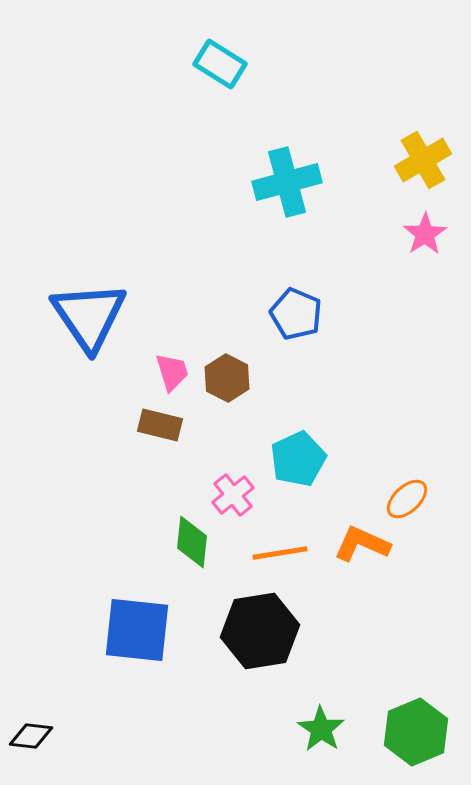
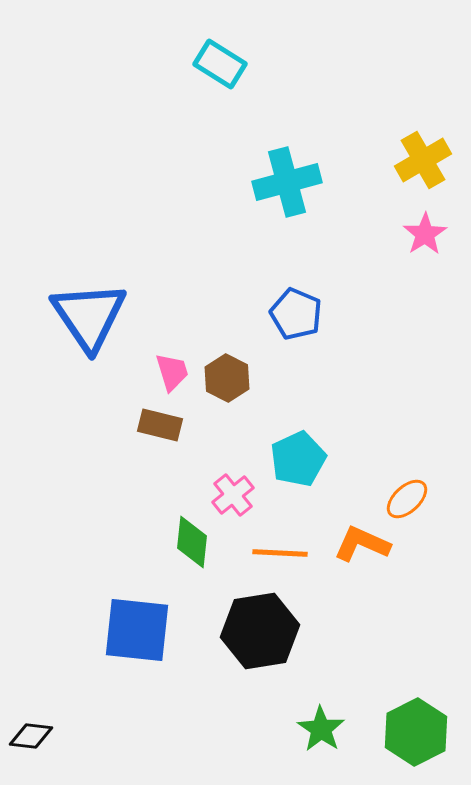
orange line: rotated 12 degrees clockwise
green hexagon: rotated 4 degrees counterclockwise
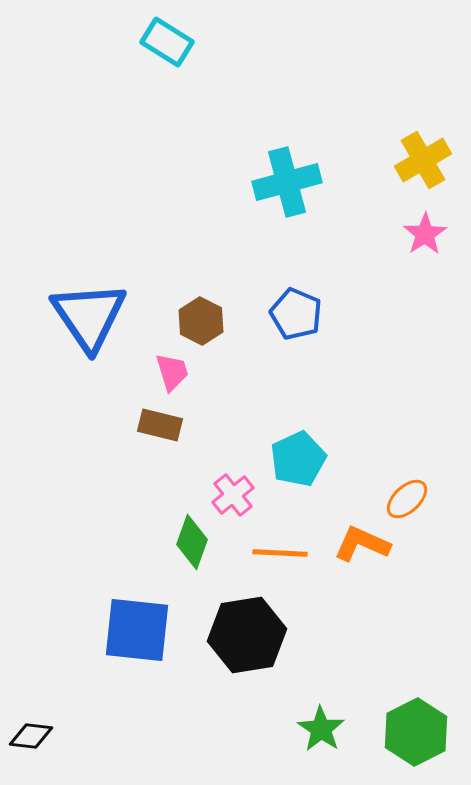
cyan rectangle: moved 53 px left, 22 px up
brown hexagon: moved 26 px left, 57 px up
green diamond: rotated 14 degrees clockwise
black hexagon: moved 13 px left, 4 px down
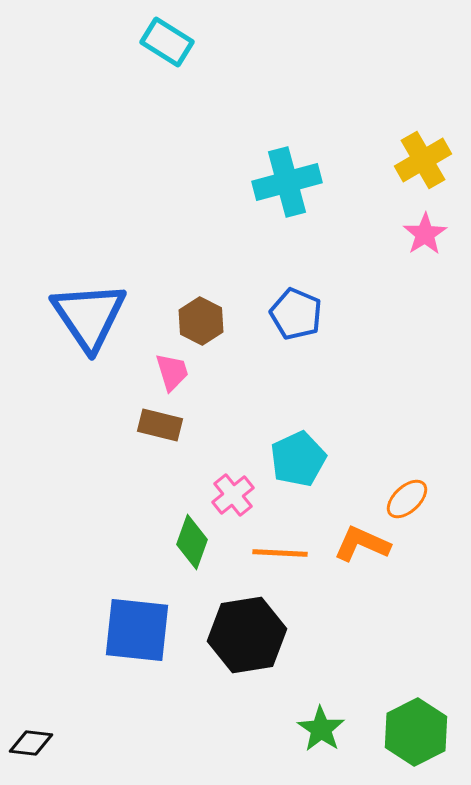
black diamond: moved 7 px down
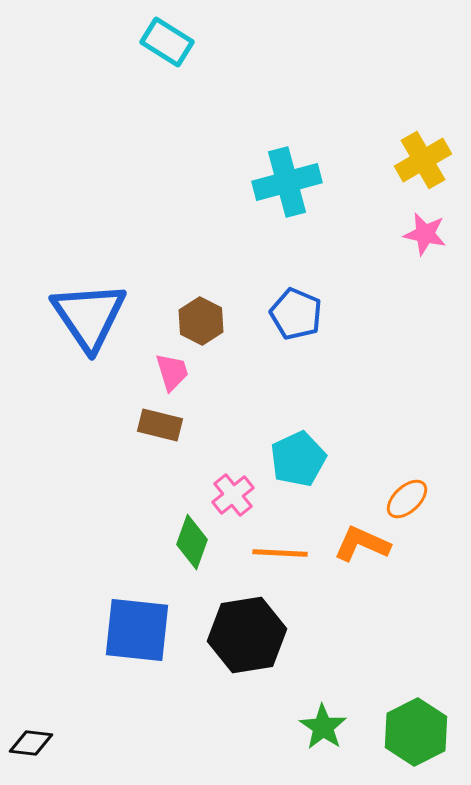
pink star: rotated 27 degrees counterclockwise
green star: moved 2 px right, 2 px up
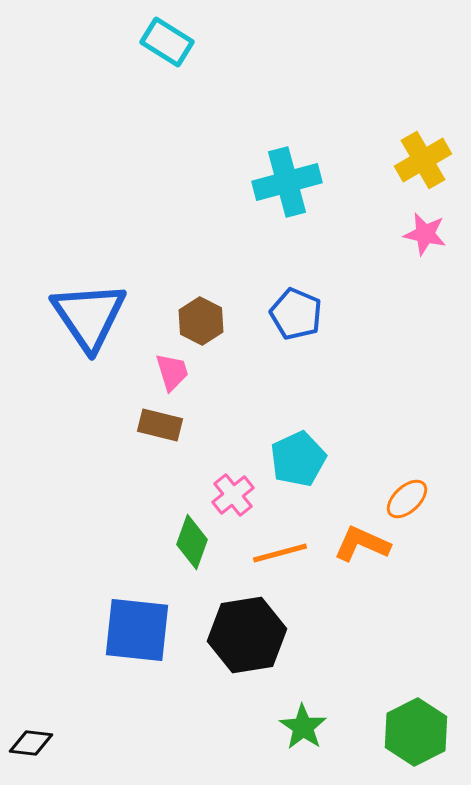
orange line: rotated 18 degrees counterclockwise
green star: moved 20 px left
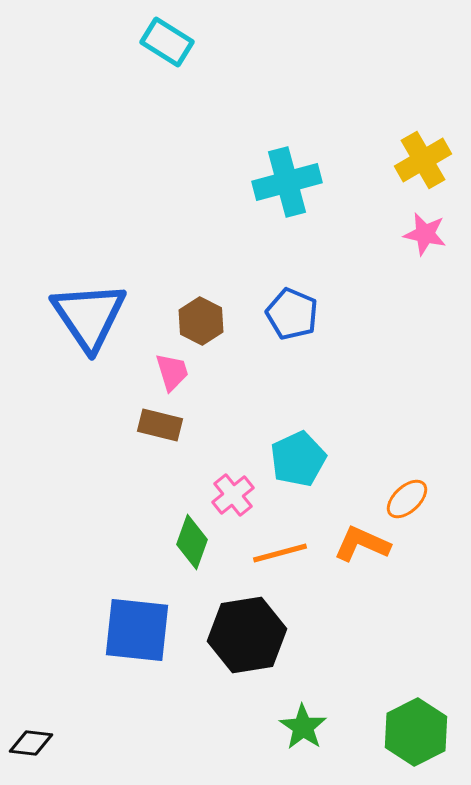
blue pentagon: moved 4 px left
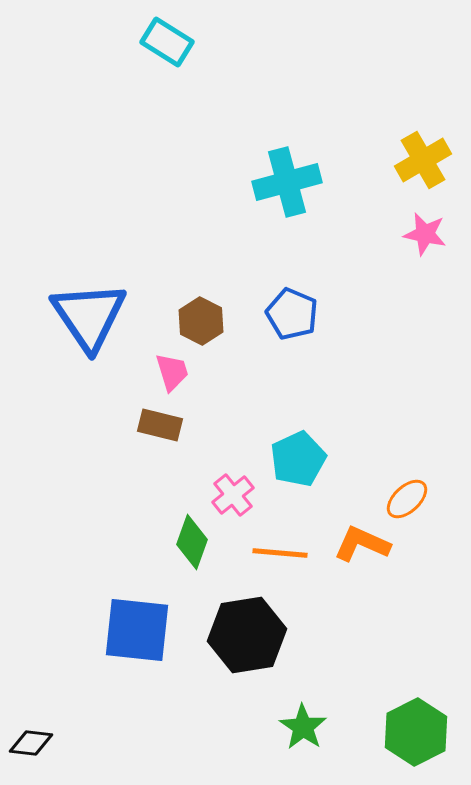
orange line: rotated 20 degrees clockwise
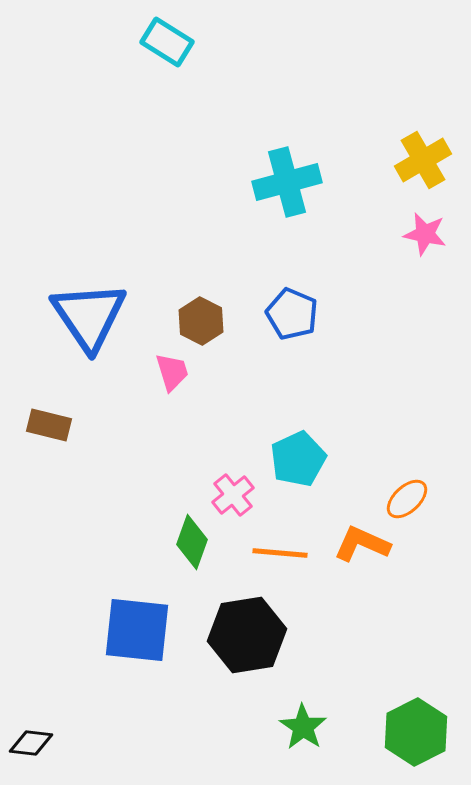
brown rectangle: moved 111 px left
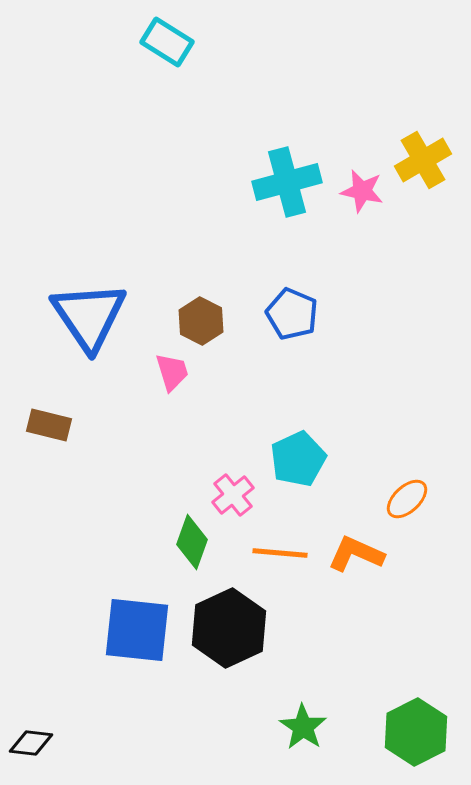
pink star: moved 63 px left, 43 px up
orange L-shape: moved 6 px left, 10 px down
black hexagon: moved 18 px left, 7 px up; rotated 16 degrees counterclockwise
